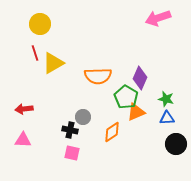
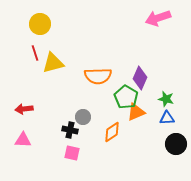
yellow triangle: rotated 15 degrees clockwise
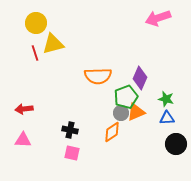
yellow circle: moved 4 px left, 1 px up
yellow triangle: moved 19 px up
green pentagon: rotated 20 degrees clockwise
gray circle: moved 38 px right, 4 px up
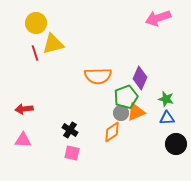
black cross: rotated 21 degrees clockwise
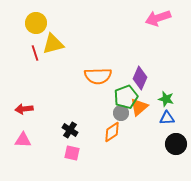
orange triangle: moved 3 px right, 5 px up; rotated 18 degrees counterclockwise
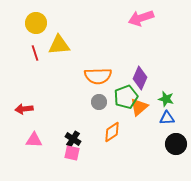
pink arrow: moved 17 px left
yellow triangle: moved 6 px right, 1 px down; rotated 10 degrees clockwise
gray circle: moved 22 px left, 11 px up
black cross: moved 3 px right, 9 px down
pink triangle: moved 11 px right
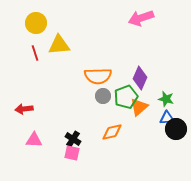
gray circle: moved 4 px right, 6 px up
orange diamond: rotated 20 degrees clockwise
black circle: moved 15 px up
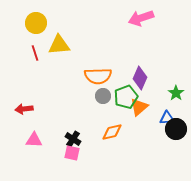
green star: moved 10 px right, 6 px up; rotated 21 degrees clockwise
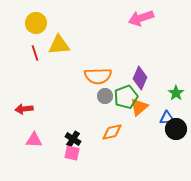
gray circle: moved 2 px right
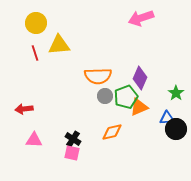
orange triangle: rotated 18 degrees clockwise
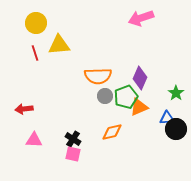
pink square: moved 1 px right, 1 px down
